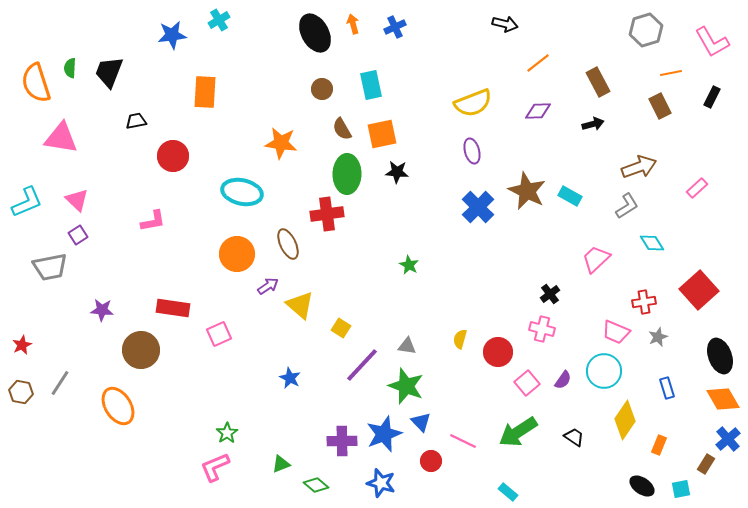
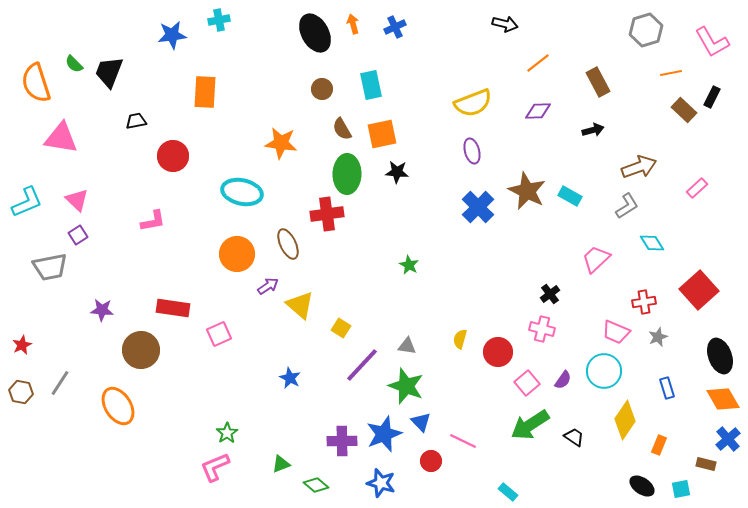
cyan cross at (219, 20): rotated 20 degrees clockwise
green semicircle at (70, 68): moved 4 px right, 4 px up; rotated 48 degrees counterclockwise
brown rectangle at (660, 106): moved 24 px right, 4 px down; rotated 20 degrees counterclockwise
black arrow at (593, 124): moved 6 px down
green arrow at (518, 432): moved 12 px right, 7 px up
brown rectangle at (706, 464): rotated 72 degrees clockwise
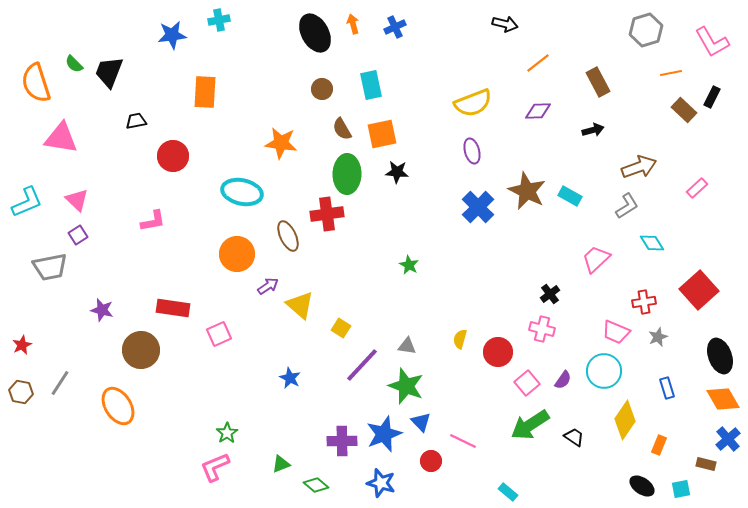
brown ellipse at (288, 244): moved 8 px up
purple star at (102, 310): rotated 10 degrees clockwise
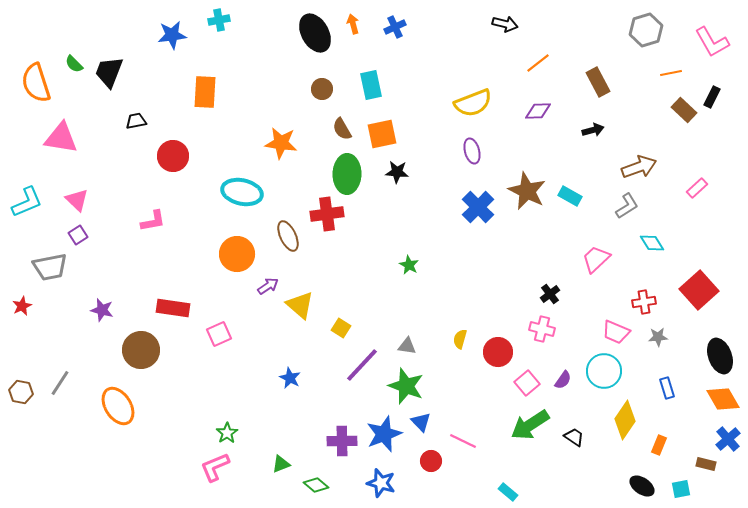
gray star at (658, 337): rotated 18 degrees clockwise
red star at (22, 345): moved 39 px up
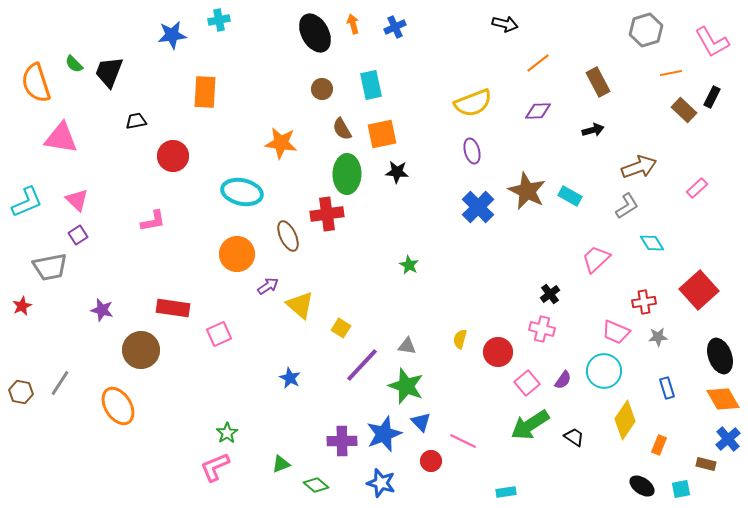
cyan rectangle at (508, 492): moved 2 px left; rotated 48 degrees counterclockwise
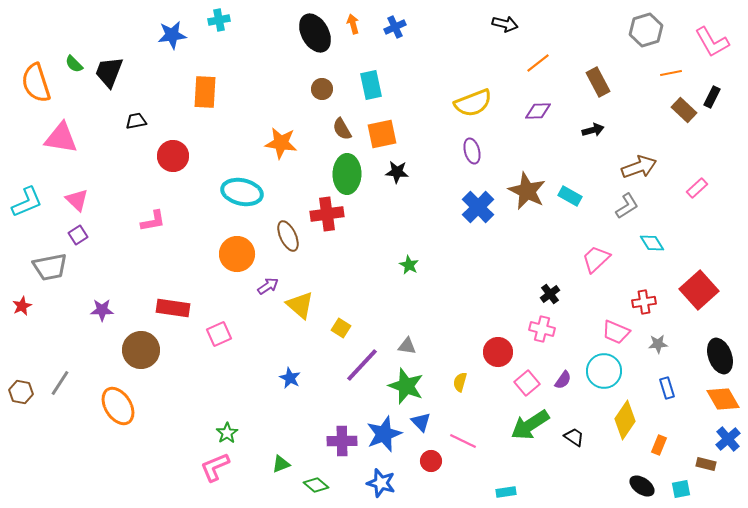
purple star at (102, 310): rotated 15 degrees counterclockwise
gray star at (658, 337): moved 7 px down
yellow semicircle at (460, 339): moved 43 px down
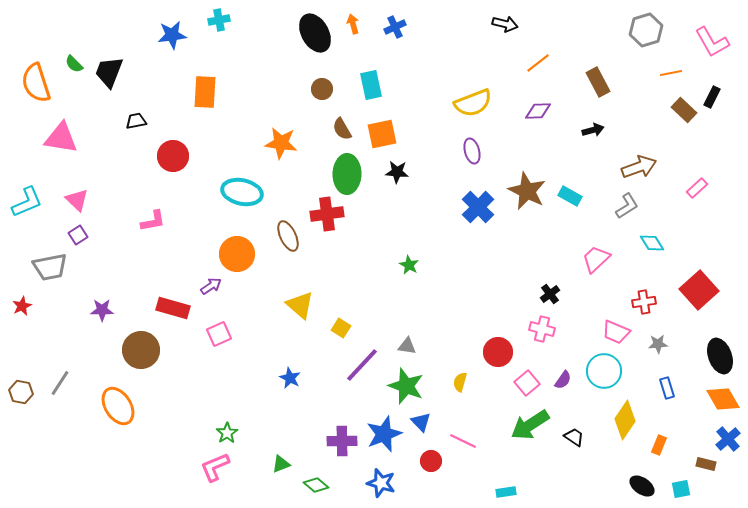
purple arrow at (268, 286): moved 57 px left
red rectangle at (173, 308): rotated 8 degrees clockwise
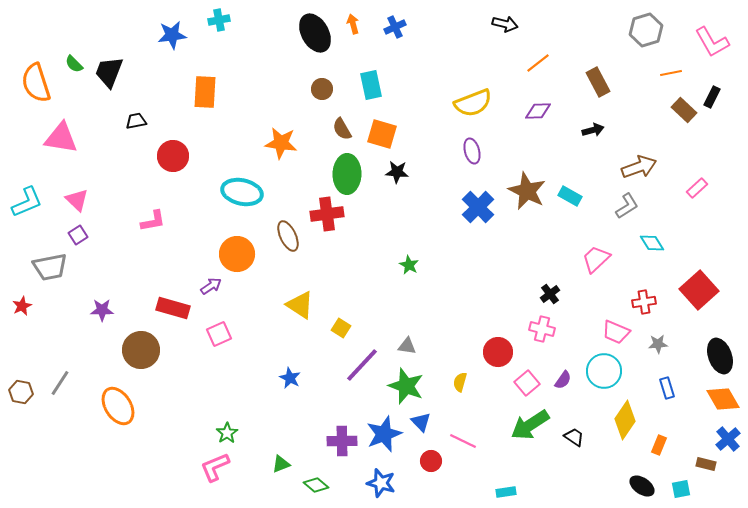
orange square at (382, 134): rotated 28 degrees clockwise
yellow triangle at (300, 305): rotated 8 degrees counterclockwise
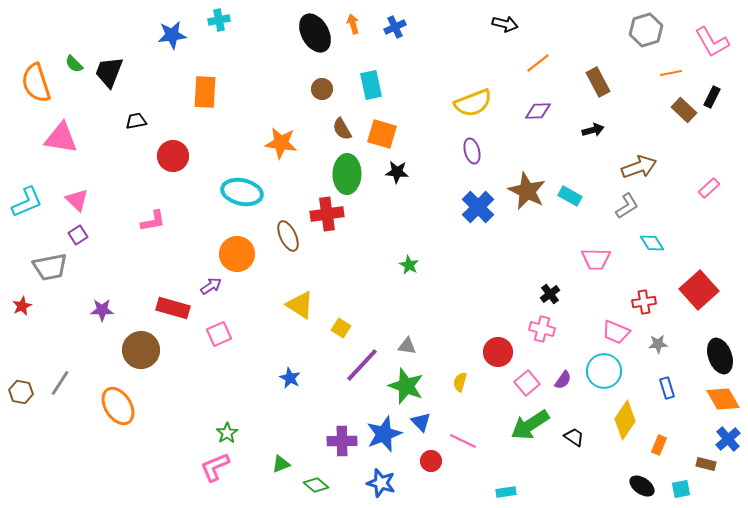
pink rectangle at (697, 188): moved 12 px right
pink trapezoid at (596, 259): rotated 136 degrees counterclockwise
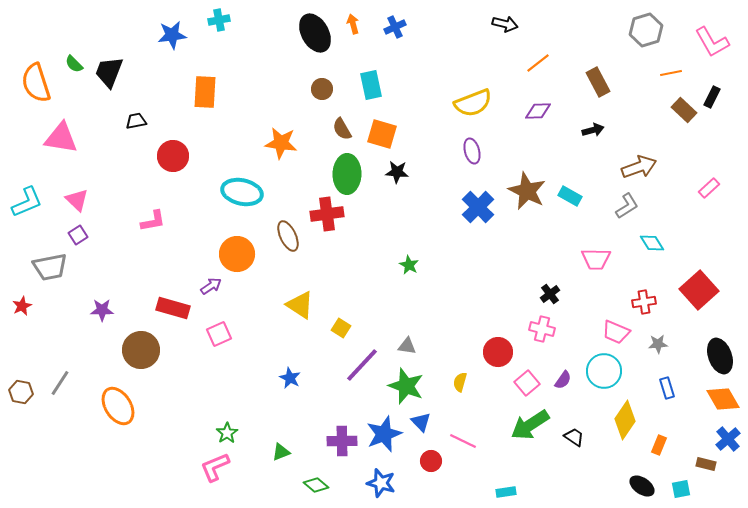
green triangle at (281, 464): moved 12 px up
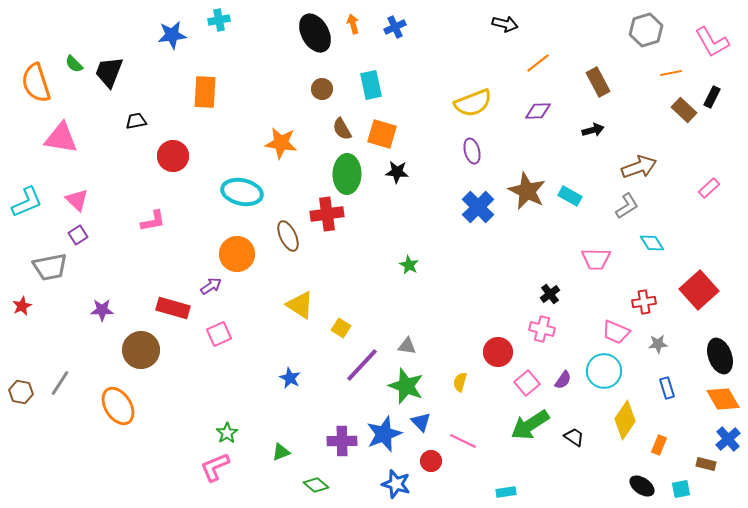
blue star at (381, 483): moved 15 px right, 1 px down
